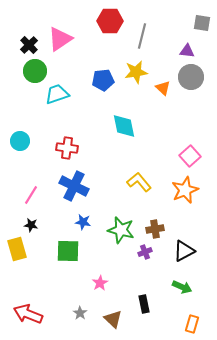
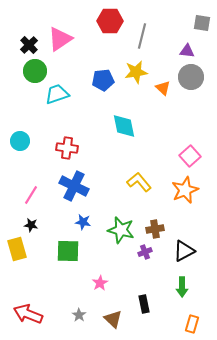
green arrow: rotated 66 degrees clockwise
gray star: moved 1 px left, 2 px down
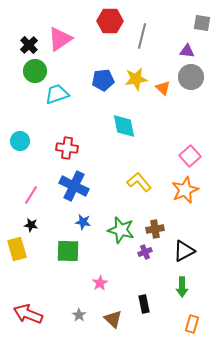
yellow star: moved 7 px down
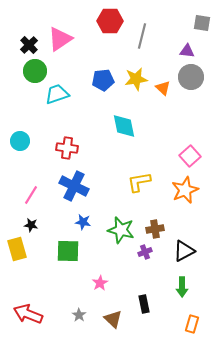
yellow L-shape: rotated 60 degrees counterclockwise
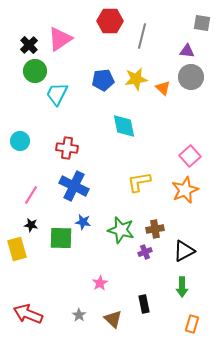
cyan trapezoid: rotated 45 degrees counterclockwise
green square: moved 7 px left, 13 px up
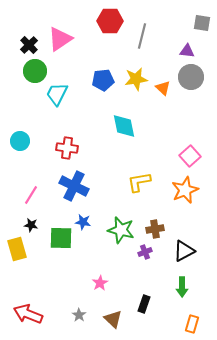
black rectangle: rotated 30 degrees clockwise
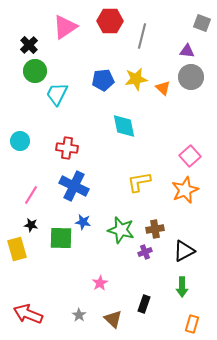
gray square: rotated 12 degrees clockwise
pink triangle: moved 5 px right, 12 px up
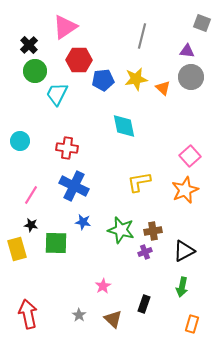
red hexagon: moved 31 px left, 39 px down
brown cross: moved 2 px left, 2 px down
green square: moved 5 px left, 5 px down
pink star: moved 3 px right, 3 px down
green arrow: rotated 12 degrees clockwise
red arrow: rotated 56 degrees clockwise
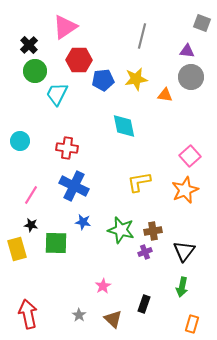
orange triangle: moved 2 px right, 7 px down; rotated 35 degrees counterclockwise
black triangle: rotated 25 degrees counterclockwise
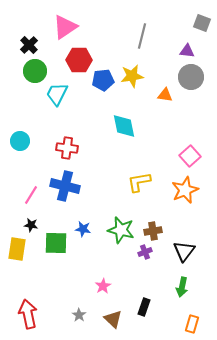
yellow star: moved 4 px left, 3 px up
blue cross: moved 9 px left; rotated 12 degrees counterclockwise
blue star: moved 7 px down
yellow rectangle: rotated 25 degrees clockwise
black rectangle: moved 3 px down
